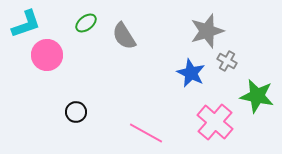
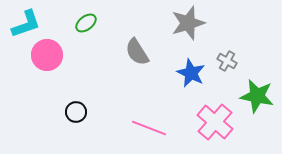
gray star: moved 19 px left, 8 px up
gray semicircle: moved 13 px right, 16 px down
pink line: moved 3 px right, 5 px up; rotated 8 degrees counterclockwise
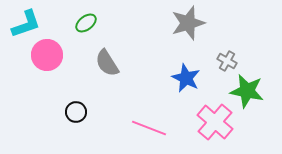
gray semicircle: moved 30 px left, 11 px down
blue star: moved 5 px left, 5 px down
green star: moved 10 px left, 5 px up
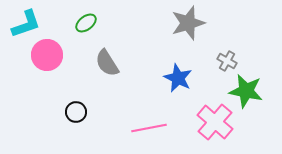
blue star: moved 8 px left
green star: moved 1 px left
pink line: rotated 32 degrees counterclockwise
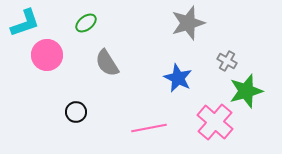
cyan L-shape: moved 1 px left, 1 px up
green star: rotated 28 degrees counterclockwise
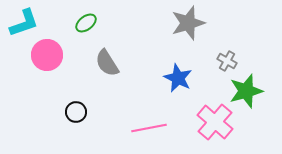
cyan L-shape: moved 1 px left
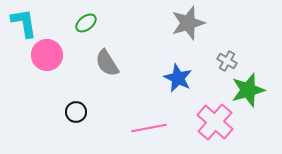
cyan L-shape: rotated 80 degrees counterclockwise
green star: moved 2 px right, 1 px up
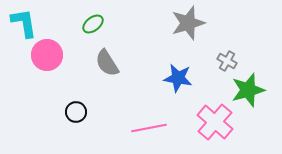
green ellipse: moved 7 px right, 1 px down
blue star: rotated 16 degrees counterclockwise
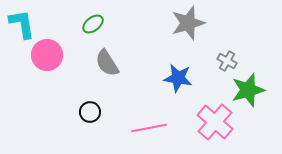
cyan L-shape: moved 2 px left, 1 px down
black circle: moved 14 px right
